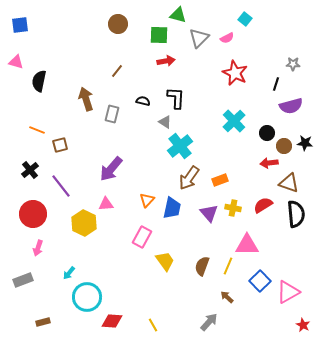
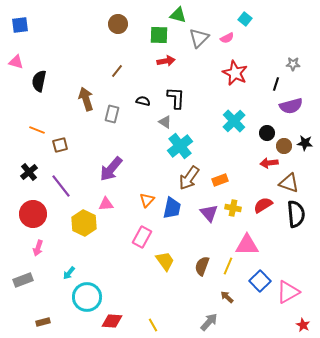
black cross at (30, 170): moved 1 px left, 2 px down
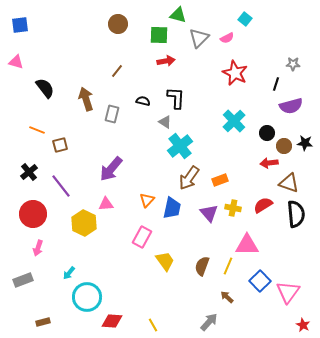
black semicircle at (39, 81): moved 6 px right, 7 px down; rotated 130 degrees clockwise
pink triangle at (288, 292): rotated 25 degrees counterclockwise
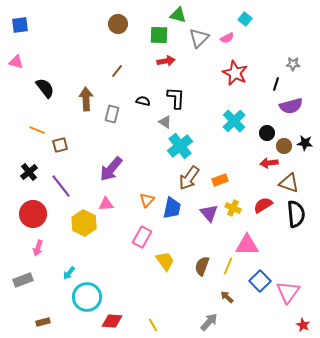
brown arrow at (86, 99): rotated 15 degrees clockwise
yellow cross at (233, 208): rotated 14 degrees clockwise
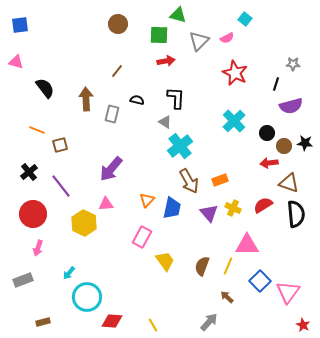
gray triangle at (199, 38): moved 3 px down
black semicircle at (143, 101): moved 6 px left, 1 px up
brown arrow at (189, 178): moved 3 px down; rotated 65 degrees counterclockwise
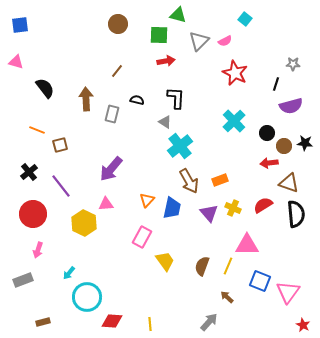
pink semicircle at (227, 38): moved 2 px left, 3 px down
pink arrow at (38, 248): moved 2 px down
blue square at (260, 281): rotated 25 degrees counterclockwise
yellow line at (153, 325): moved 3 px left, 1 px up; rotated 24 degrees clockwise
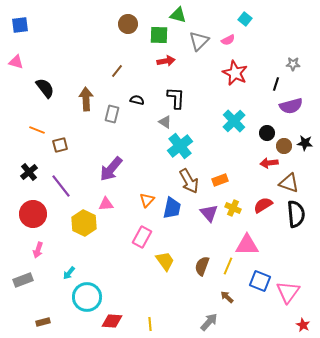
brown circle at (118, 24): moved 10 px right
pink semicircle at (225, 41): moved 3 px right, 1 px up
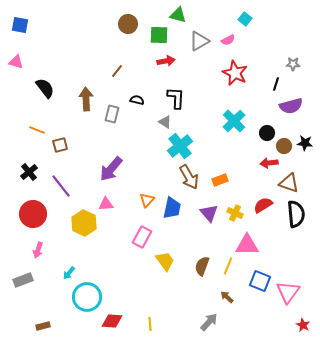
blue square at (20, 25): rotated 18 degrees clockwise
gray triangle at (199, 41): rotated 15 degrees clockwise
brown arrow at (189, 181): moved 4 px up
yellow cross at (233, 208): moved 2 px right, 5 px down
brown rectangle at (43, 322): moved 4 px down
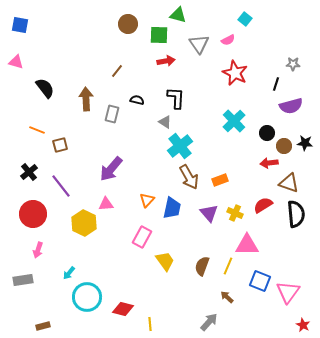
gray triangle at (199, 41): moved 3 px down; rotated 35 degrees counterclockwise
gray rectangle at (23, 280): rotated 12 degrees clockwise
red diamond at (112, 321): moved 11 px right, 12 px up; rotated 10 degrees clockwise
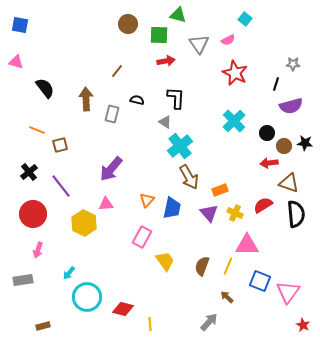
orange rectangle at (220, 180): moved 10 px down
